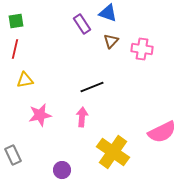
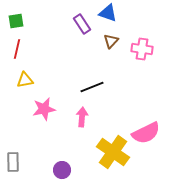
red line: moved 2 px right
pink star: moved 4 px right, 6 px up
pink semicircle: moved 16 px left, 1 px down
gray rectangle: moved 7 px down; rotated 24 degrees clockwise
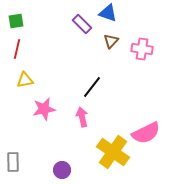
purple rectangle: rotated 12 degrees counterclockwise
black line: rotated 30 degrees counterclockwise
pink arrow: rotated 18 degrees counterclockwise
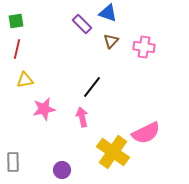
pink cross: moved 2 px right, 2 px up
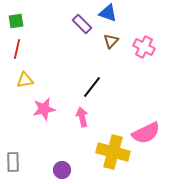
pink cross: rotated 20 degrees clockwise
yellow cross: rotated 20 degrees counterclockwise
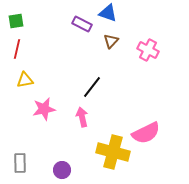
purple rectangle: rotated 18 degrees counterclockwise
pink cross: moved 4 px right, 3 px down
gray rectangle: moved 7 px right, 1 px down
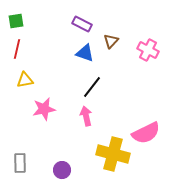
blue triangle: moved 23 px left, 40 px down
pink arrow: moved 4 px right, 1 px up
yellow cross: moved 2 px down
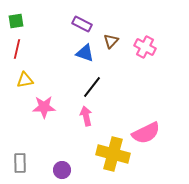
pink cross: moved 3 px left, 3 px up
pink star: moved 2 px up; rotated 10 degrees clockwise
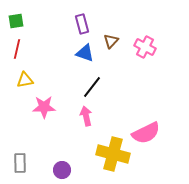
purple rectangle: rotated 48 degrees clockwise
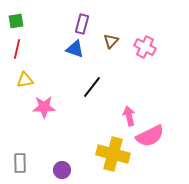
purple rectangle: rotated 30 degrees clockwise
blue triangle: moved 10 px left, 4 px up
pink arrow: moved 43 px right
pink semicircle: moved 4 px right, 3 px down
